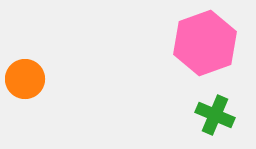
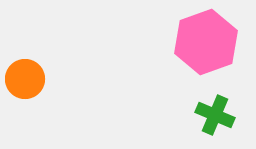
pink hexagon: moved 1 px right, 1 px up
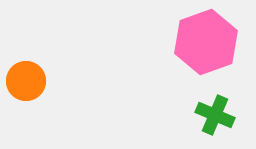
orange circle: moved 1 px right, 2 px down
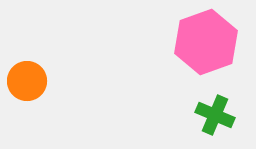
orange circle: moved 1 px right
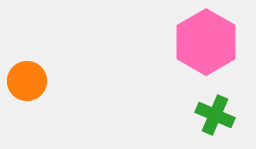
pink hexagon: rotated 10 degrees counterclockwise
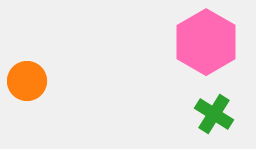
green cross: moved 1 px left, 1 px up; rotated 9 degrees clockwise
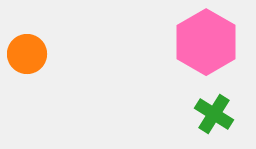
orange circle: moved 27 px up
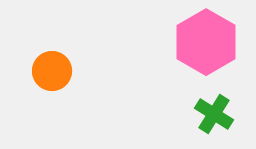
orange circle: moved 25 px right, 17 px down
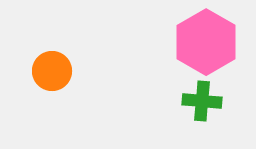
green cross: moved 12 px left, 13 px up; rotated 27 degrees counterclockwise
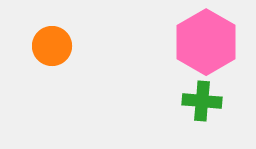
orange circle: moved 25 px up
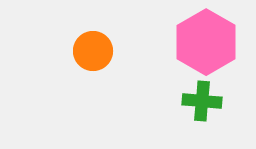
orange circle: moved 41 px right, 5 px down
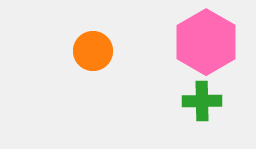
green cross: rotated 6 degrees counterclockwise
